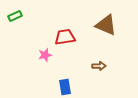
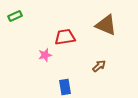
brown arrow: rotated 40 degrees counterclockwise
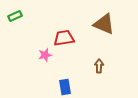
brown triangle: moved 2 px left, 1 px up
red trapezoid: moved 1 px left, 1 px down
brown arrow: rotated 48 degrees counterclockwise
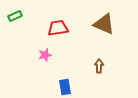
red trapezoid: moved 6 px left, 10 px up
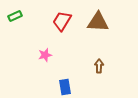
brown triangle: moved 6 px left, 2 px up; rotated 20 degrees counterclockwise
red trapezoid: moved 4 px right, 7 px up; rotated 50 degrees counterclockwise
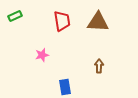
red trapezoid: rotated 140 degrees clockwise
pink star: moved 3 px left
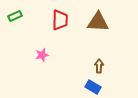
red trapezoid: moved 2 px left, 1 px up; rotated 10 degrees clockwise
blue rectangle: moved 28 px right; rotated 49 degrees counterclockwise
